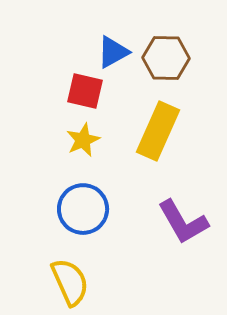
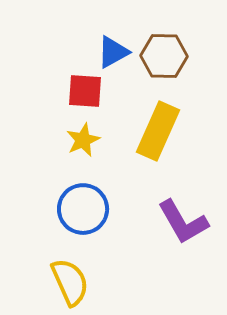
brown hexagon: moved 2 px left, 2 px up
red square: rotated 9 degrees counterclockwise
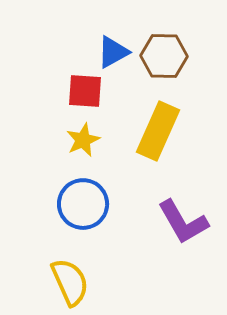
blue circle: moved 5 px up
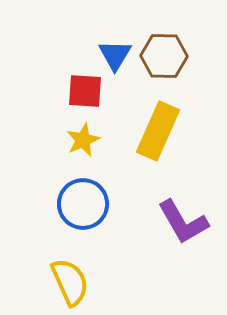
blue triangle: moved 2 px right, 3 px down; rotated 30 degrees counterclockwise
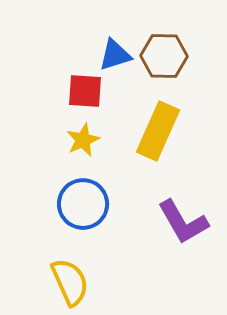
blue triangle: rotated 42 degrees clockwise
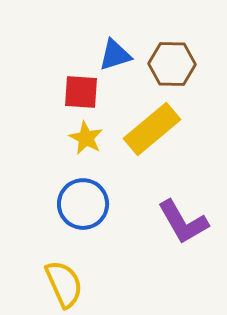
brown hexagon: moved 8 px right, 8 px down
red square: moved 4 px left, 1 px down
yellow rectangle: moved 6 px left, 2 px up; rotated 26 degrees clockwise
yellow star: moved 3 px right, 2 px up; rotated 20 degrees counterclockwise
yellow semicircle: moved 6 px left, 2 px down
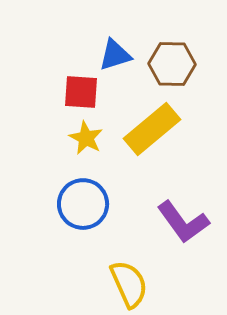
purple L-shape: rotated 6 degrees counterclockwise
yellow semicircle: moved 65 px right
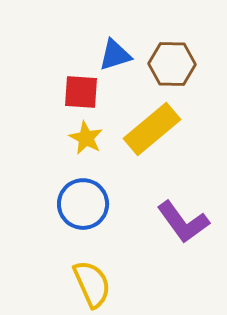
yellow semicircle: moved 37 px left
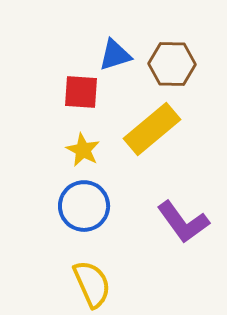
yellow star: moved 3 px left, 12 px down
blue circle: moved 1 px right, 2 px down
